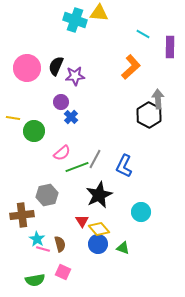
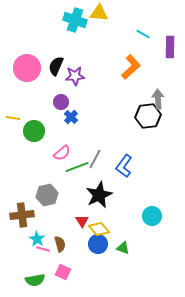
black hexagon: moved 1 px left, 1 px down; rotated 25 degrees clockwise
blue L-shape: rotated 10 degrees clockwise
cyan circle: moved 11 px right, 4 px down
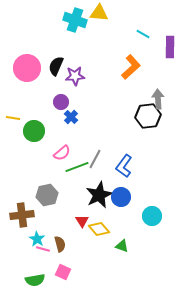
blue circle: moved 23 px right, 47 px up
green triangle: moved 1 px left, 2 px up
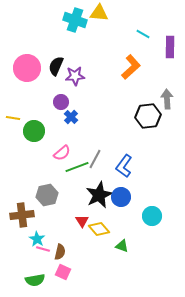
gray arrow: moved 9 px right
brown semicircle: moved 8 px down; rotated 28 degrees clockwise
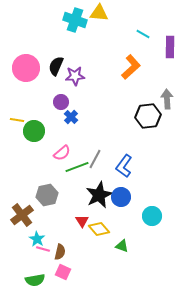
pink circle: moved 1 px left
yellow line: moved 4 px right, 2 px down
brown cross: rotated 30 degrees counterclockwise
